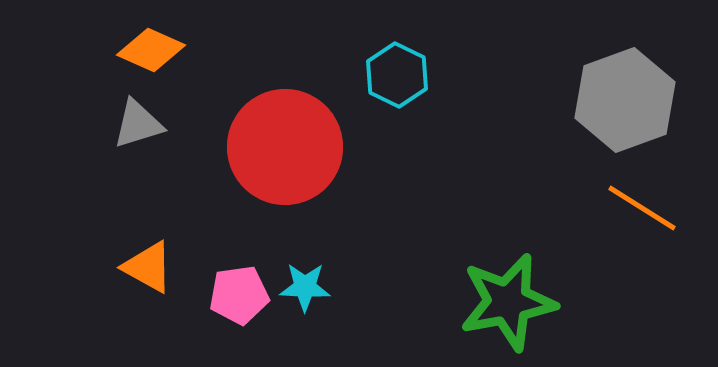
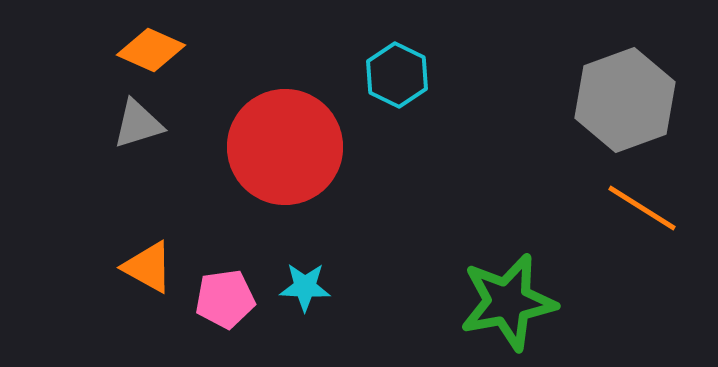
pink pentagon: moved 14 px left, 4 px down
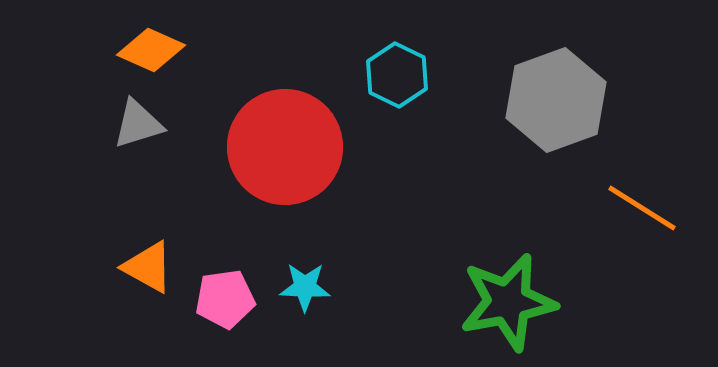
gray hexagon: moved 69 px left
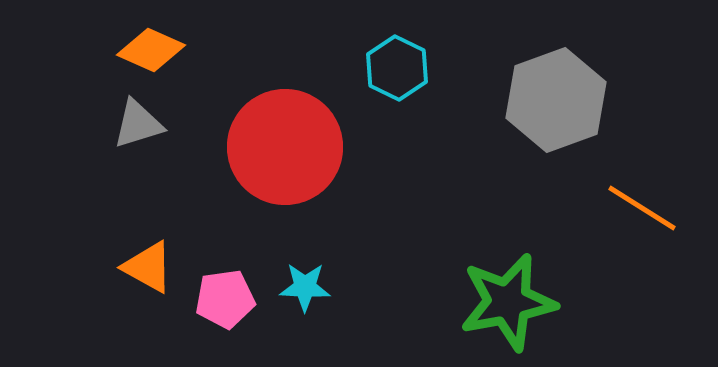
cyan hexagon: moved 7 px up
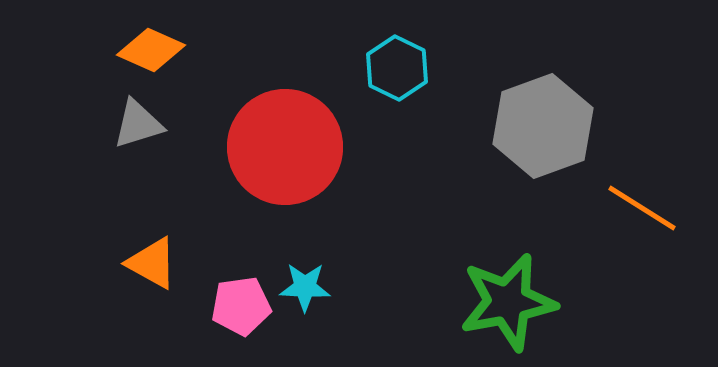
gray hexagon: moved 13 px left, 26 px down
orange triangle: moved 4 px right, 4 px up
pink pentagon: moved 16 px right, 7 px down
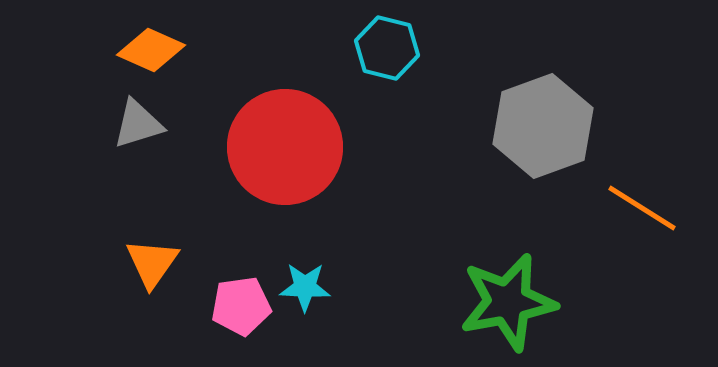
cyan hexagon: moved 10 px left, 20 px up; rotated 12 degrees counterclockwise
orange triangle: rotated 36 degrees clockwise
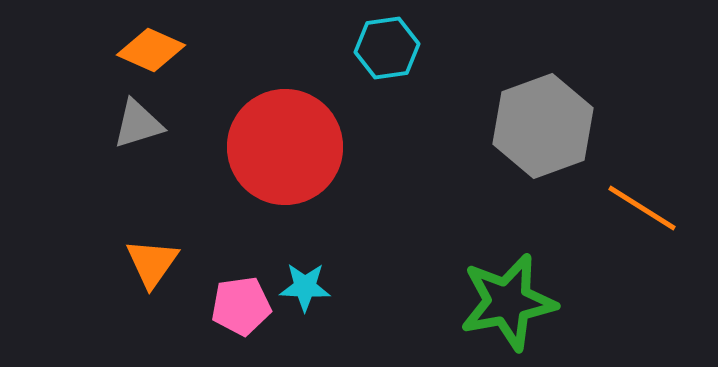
cyan hexagon: rotated 22 degrees counterclockwise
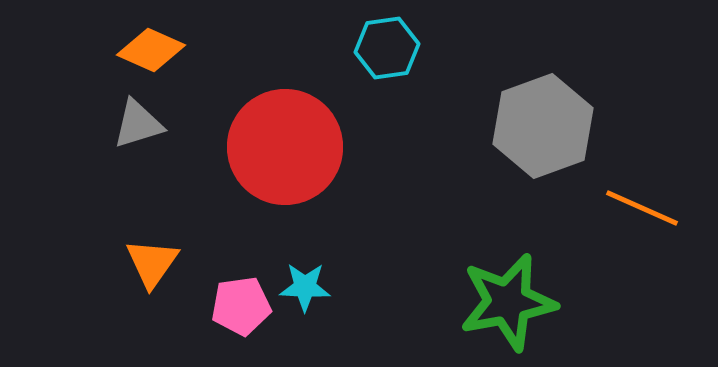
orange line: rotated 8 degrees counterclockwise
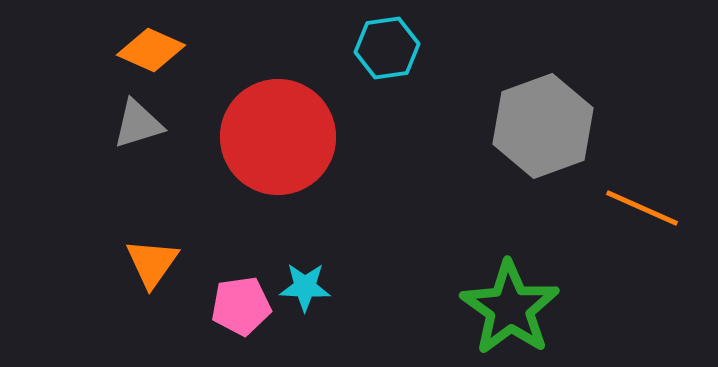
red circle: moved 7 px left, 10 px up
green star: moved 2 px right, 6 px down; rotated 26 degrees counterclockwise
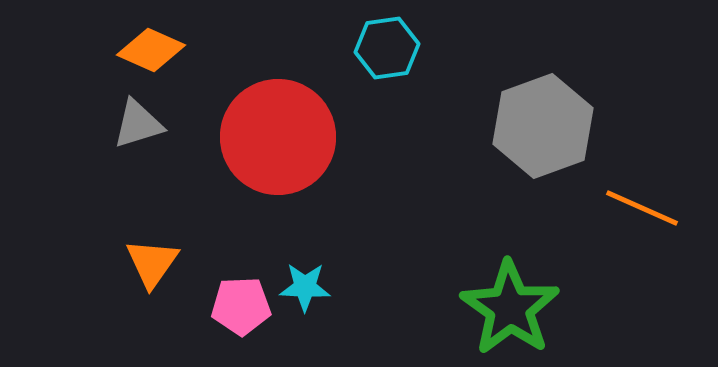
pink pentagon: rotated 6 degrees clockwise
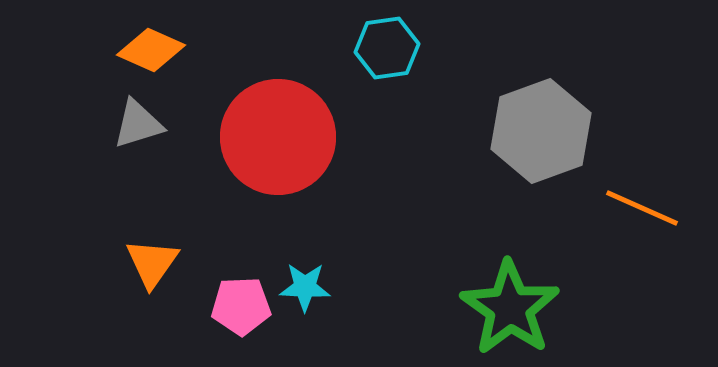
gray hexagon: moved 2 px left, 5 px down
